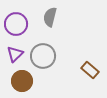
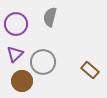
gray circle: moved 6 px down
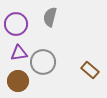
purple triangle: moved 4 px right, 1 px up; rotated 36 degrees clockwise
brown circle: moved 4 px left
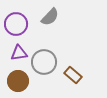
gray semicircle: rotated 150 degrees counterclockwise
gray circle: moved 1 px right
brown rectangle: moved 17 px left, 5 px down
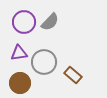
gray semicircle: moved 5 px down
purple circle: moved 8 px right, 2 px up
brown circle: moved 2 px right, 2 px down
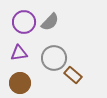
gray circle: moved 10 px right, 4 px up
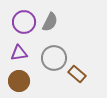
gray semicircle: rotated 18 degrees counterclockwise
brown rectangle: moved 4 px right, 1 px up
brown circle: moved 1 px left, 2 px up
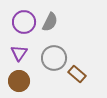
purple triangle: rotated 48 degrees counterclockwise
